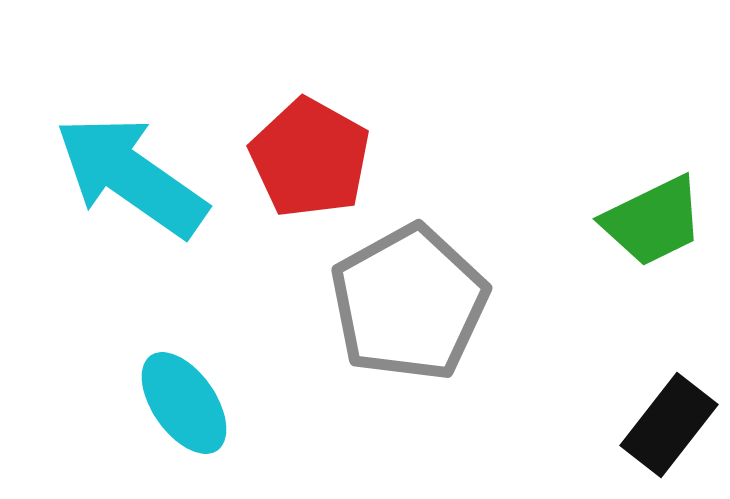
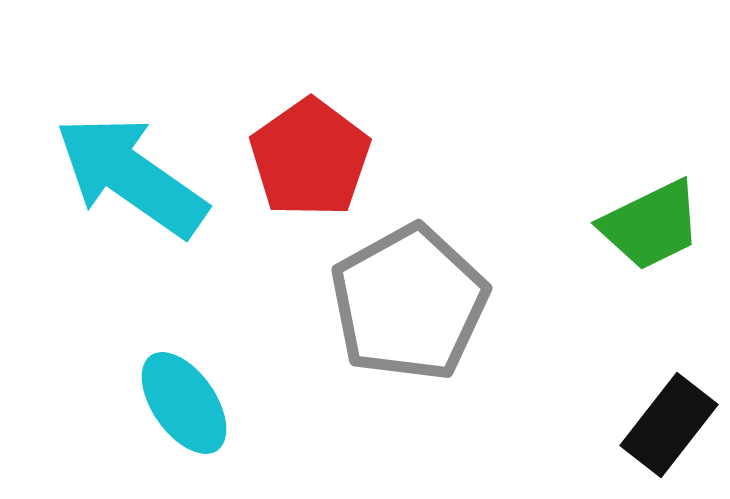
red pentagon: rotated 8 degrees clockwise
green trapezoid: moved 2 px left, 4 px down
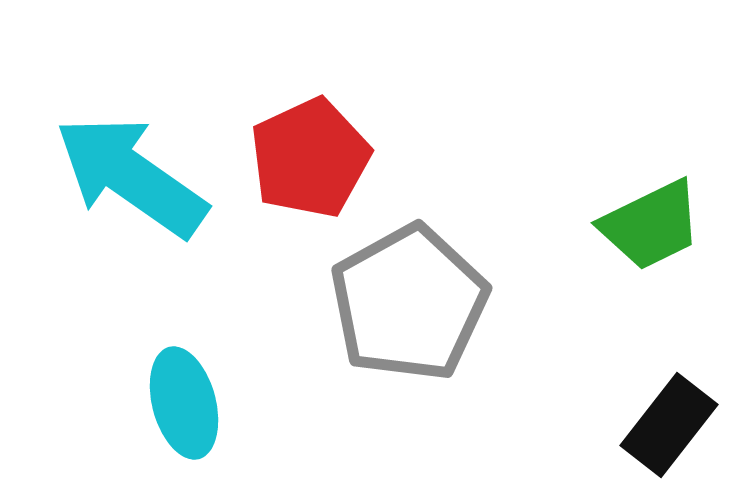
red pentagon: rotated 10 degrees clockwise
cyan ellipse: rotated 20 degrees clockwise
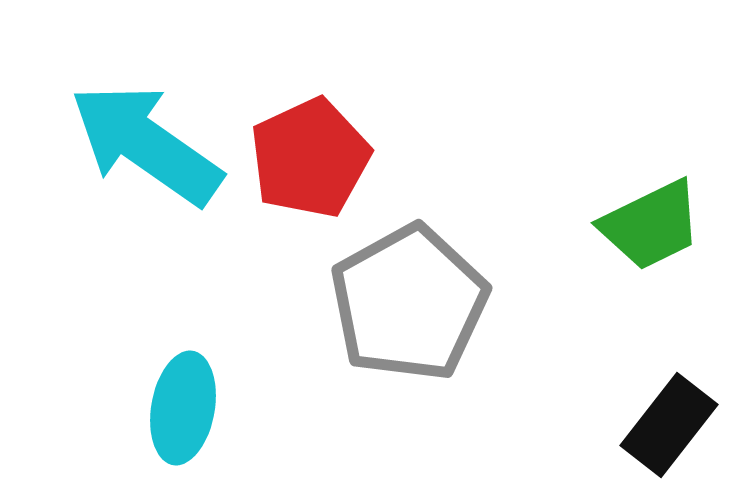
cyan arrow: moved 15 px right, 32 px up
cyan ellipse: moved 1 px left, 5 px down; rotated 25 degrees clockwise
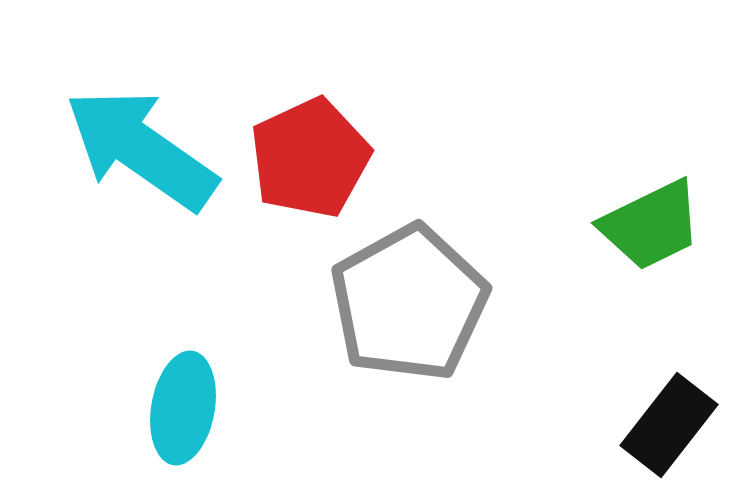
cyan arrow: moved 5 px left, 5 px down
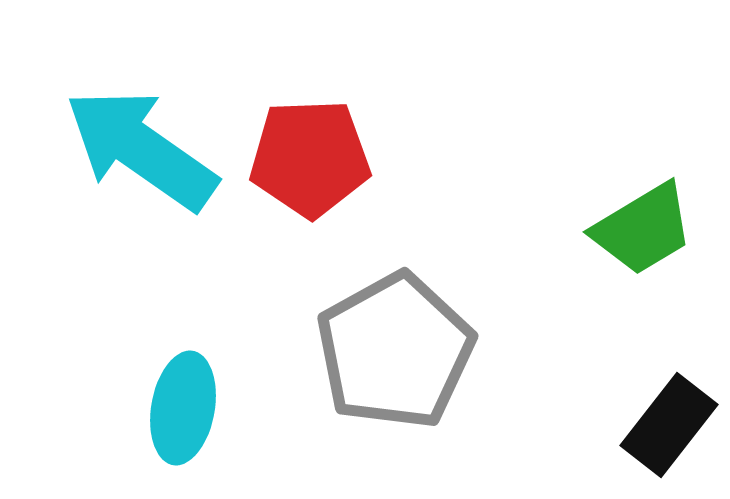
red pentagon: rotated 23 degrees clockwise
green trapezoid: moved 8 px left, 4 px down; rotated 5 degrees counterclockwise
gray pentagon: moved 14 px left, 48 px down
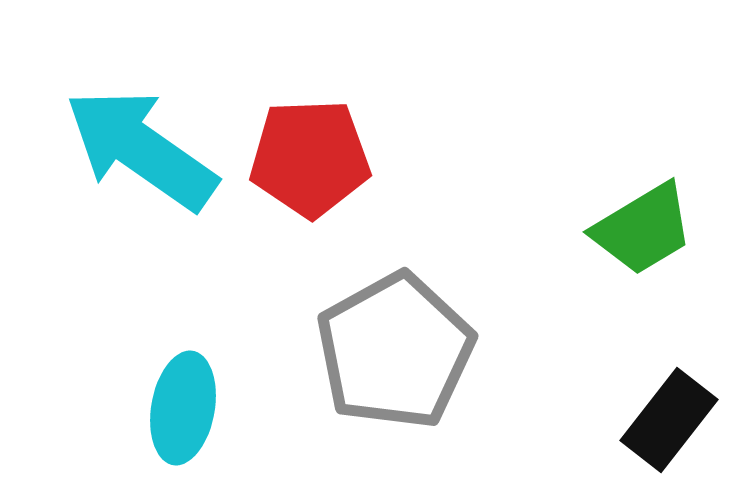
black rectangle: moved 5 px up
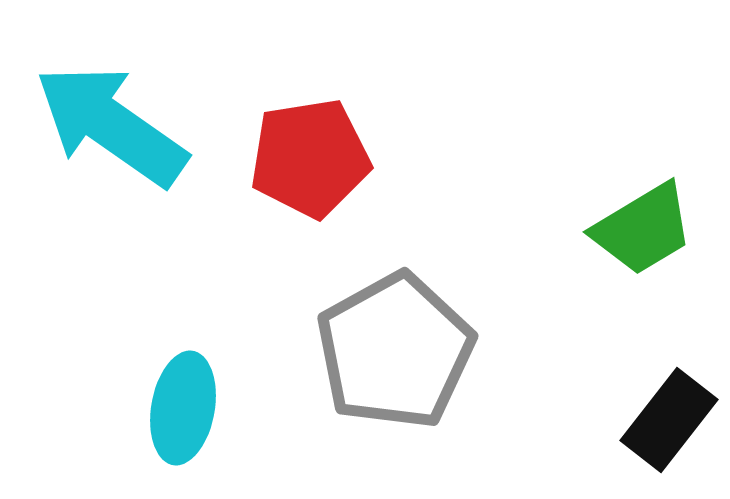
cyan arrow: moved 30 px left, 24 px up
red pentagon: rotated 7 degrees counterclockwise
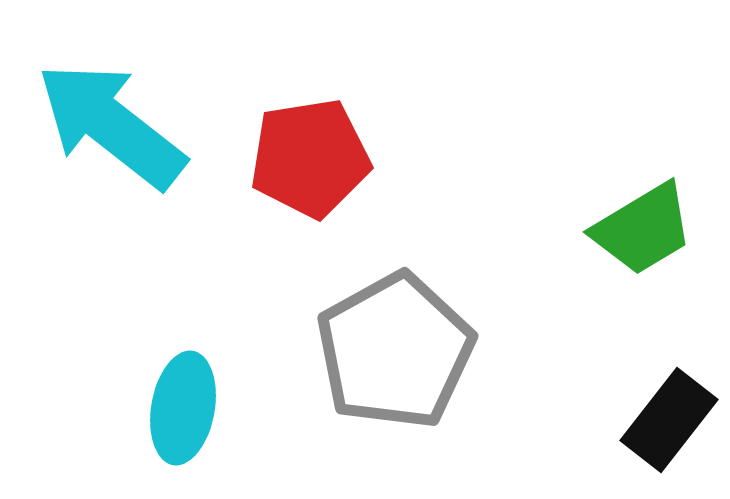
cyan arrow: rotated 3 degrees clockwise
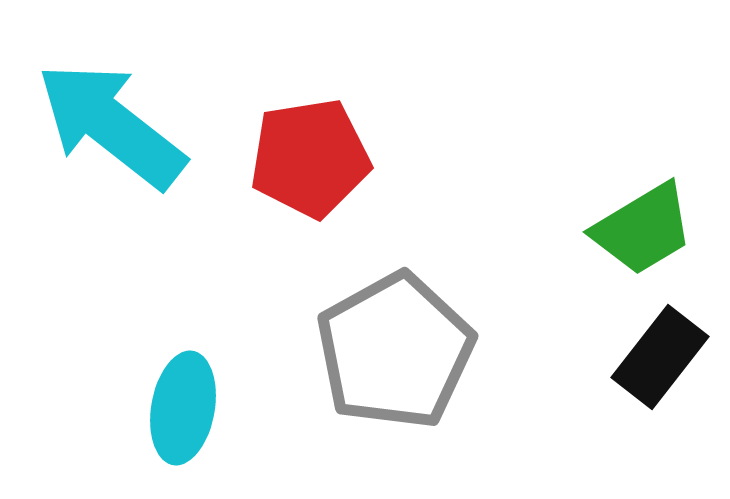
black rectangle: moved 9 px left, 63 px up
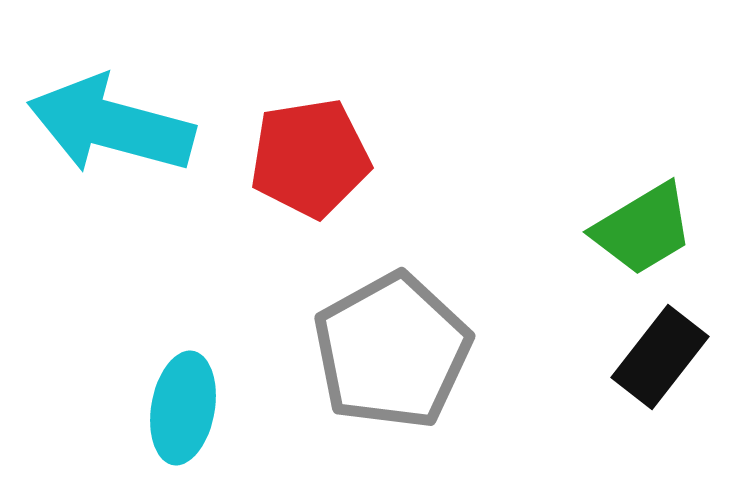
cyan arrow: rotated 23 degrees counterclockwise
gray pentagon: moved 3 px left
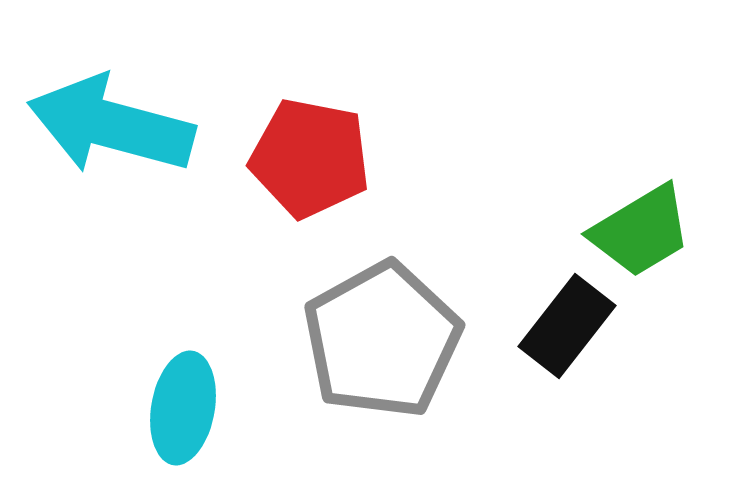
red pentagon: rotated 20 degrees clockwise
green trapezoid: moved 2 px left, 2 px down
gray pentagon: moved 10 px left, 11 px up
black rectangle: moved 93 px left, 31 px up
